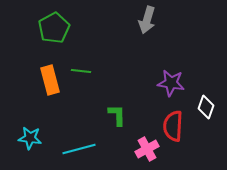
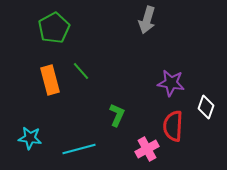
green line: rotated 42 degrees clockwise
green L-shape: rotated 25 degrees clockwise
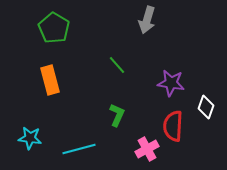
green pentagon: rotated 12 degrees counterclockwise
green line: moved 36 px right, 6 px up
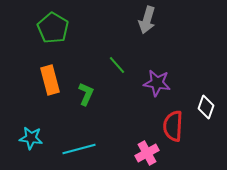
green pentagon: moved 1 px left
purple star: moved 14 px left
green L-shape: moved 31 px left, 21 px up
cyan star: moved 1 px right
pink cross: moved 4 px down
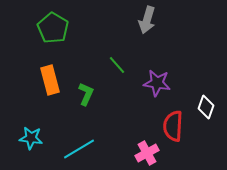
cyan line: rotated 16 degrees counterclockwise
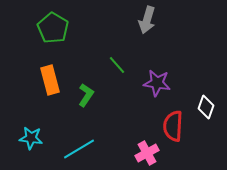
green L-shape: moved 1 px down; rotated 10 degrees clockwise
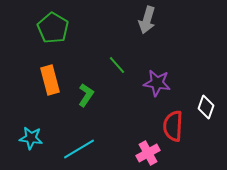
pink cross: moved 1 px right
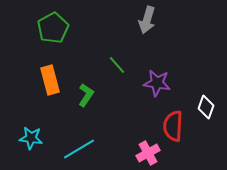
green pentagon: rotated 12 degrees clockwise
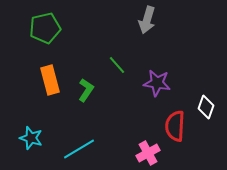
green pentagon: moved 8 px left; rotated 16 degrees clockwise
green L-shape: moved 5 px up
red semicircle: moved 2 px right
cyan star: rotated 10 degrees clockwise
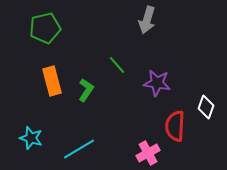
orange rectangle: moved 2 px right, 1 px down
